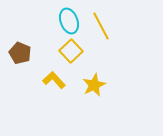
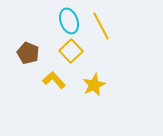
brown pentagon: moved 8 px right
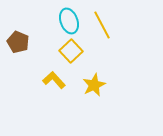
yellow line: moved 1 px right, 1 px up
brown pentagon: moved 10 px left, 11 px up
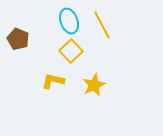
brown pentagon: moved 3 px up
yellow L-shape: moved 1 px left, 1 px down; rotated 35 degrees counterclockwise
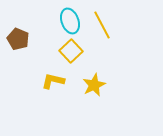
cyan ellipse: moved 1 px right
